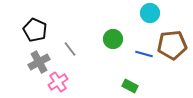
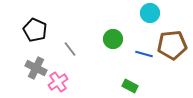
gray cross: moved 3 px left, 6 px down; rotated 35 degrees counterclockwise
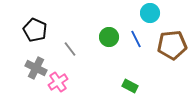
green circle: moved 4 px left, 2 px up
blue line: moved 8 px left, 15 px up; rotated 48 degrees clockwise
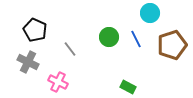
brown pentagon: rotated 12 degrees counterclockwise
gray cross: moved 8 px left, 6 px up
pink cross: rotated 30 degrees counterclockwise
green rectangle: moved 2 px left, 1 px down
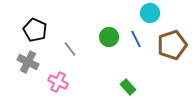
green rectangle: rotated 21 degrees clockwise
